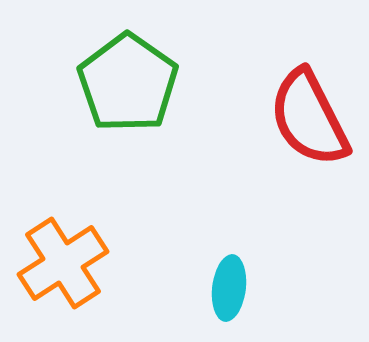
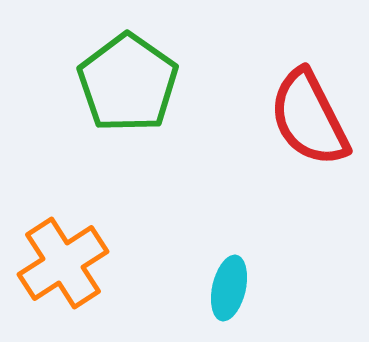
cyan ellipse: rotated 6 degrees clockwise
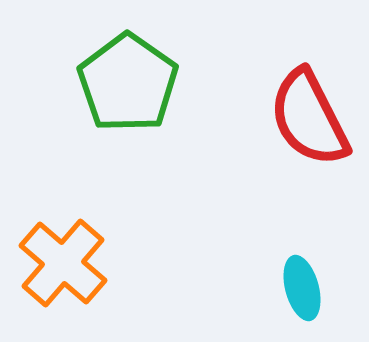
orange cross: rotated 16 degrees counterclockwise
cyan ellipse: moved 73 px right; rotated 28 degrees counterclockwise
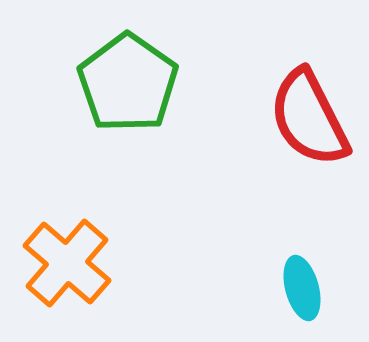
orange cross: moved 4 px right
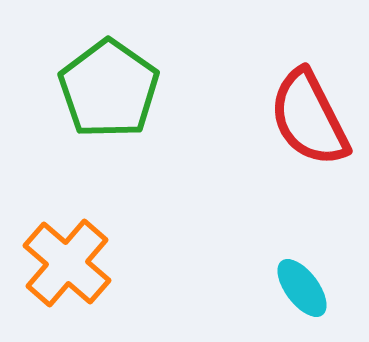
green pentagon: moved 19 px left, 6 px down
cyan ellipse: rotated 22 degrees counterclockwise
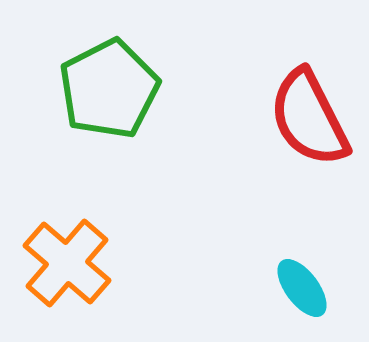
green pentagon: rotated 10 degrees clockwise
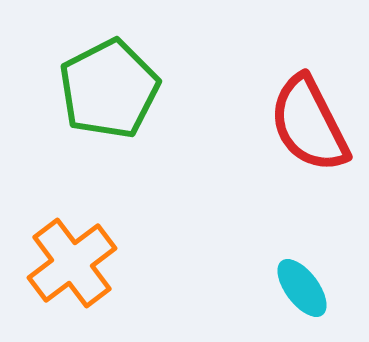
red semicircle: moved 6 px down
orange cross: moved 5 px right; rotated 12 degrees clockwise
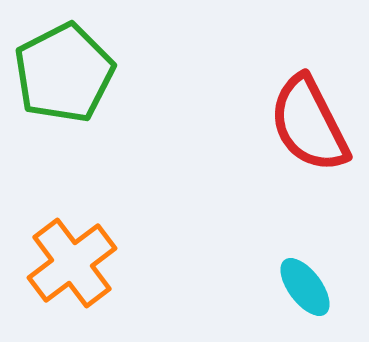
green pentagon: moved 45 px left, 16 px up
cyan ellipse: moved 3 px right, 1 px up
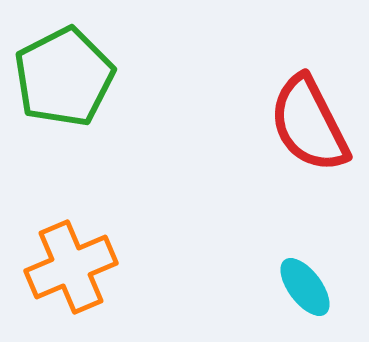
green pentagon: moved 4 px down
orange cross: moved 1 px left, 4 px down; rotated 14 degrees clockwise
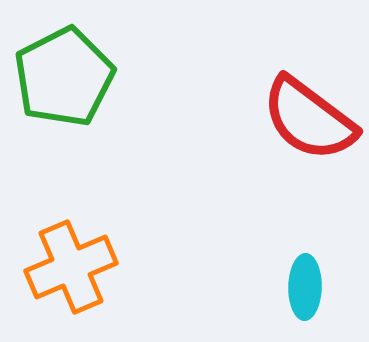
red semicircle: moved 5 px up; rotated 26 degrees counterclockwise
cyan ellipse: rotated 38 degrees clockwise
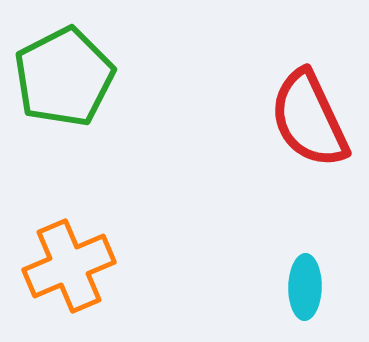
red semicircle: rotated 28 degrees clockwise
orange cross: moved 2 px left, 1 px up
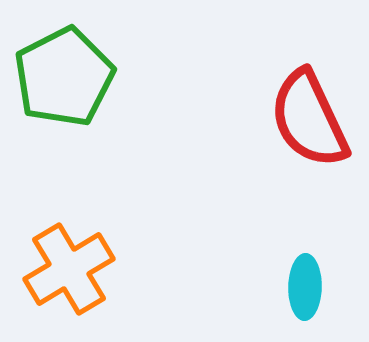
orange cross: moved 3 px down; rotated 8 degrees counterclockwise
